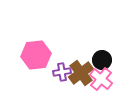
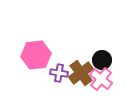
purple cross: moved 3 px left, 1 px down; rotated 18 degrees clockwise
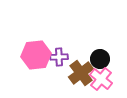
black circle: moved 2 px left, 1 px up
purple cross: moved 16 px up; rotated 12 degrees counterclockwise
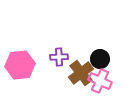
pink hexagon: moved 16 px left, 10 px down
pink cross: moved 1 px left, 2 px down; rotated 15 degrees counterclockwise
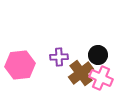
black circle: moved 2 px left, 4 px up
pink cross: moved 1 px right, 3 px up
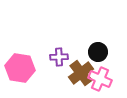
black circle: moved 3 px up
pink hexagon: moved 3 px down; rotated 16 degrees clockwise
pink cross: moved 1 px left, 1 px down
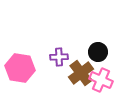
pink cross: moved 1 px right, 1 px down
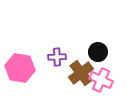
purple cross: moved 2 px left
